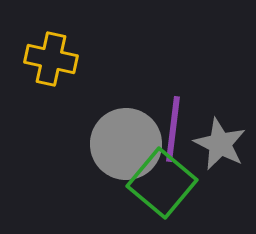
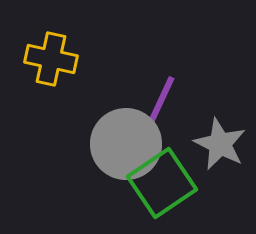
purple line: moved 15 px left, 22 px up; rotated 18 degrees clockwise
green square: rotated 16 degrees clockwise
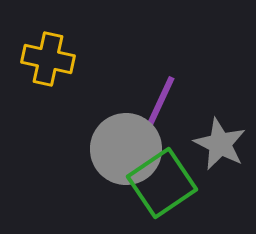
yellow cross: moved 3 px left
gray circle: moved 5 px down
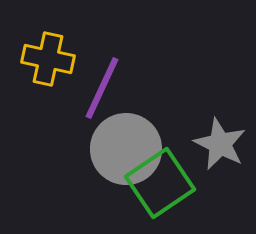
purple line: moved 56 px left, 19 px up
green square: moved 2 px left
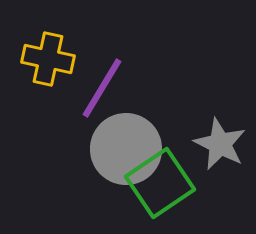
purple line: rotated 6 degrees clockwise
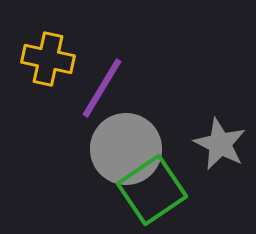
green square: moved 8 px left, 7 px down
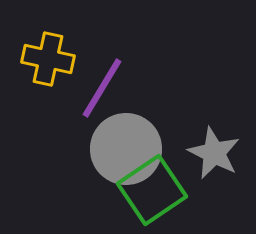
gray star: moved 6 px left, 9 px down
